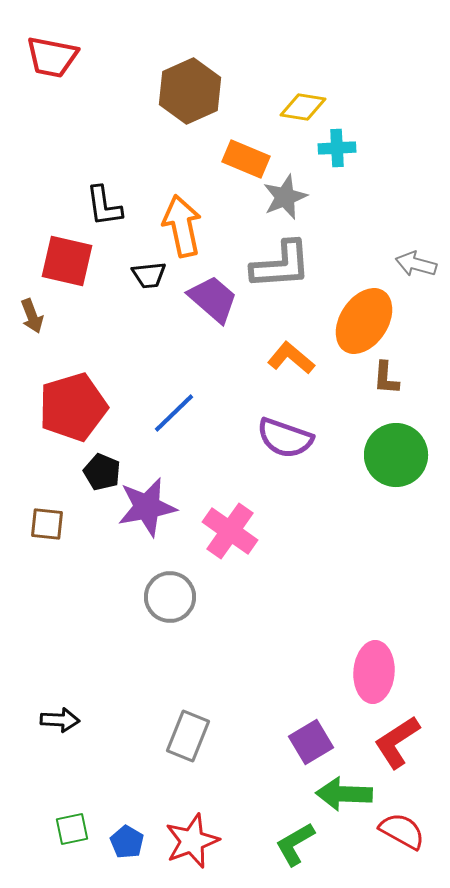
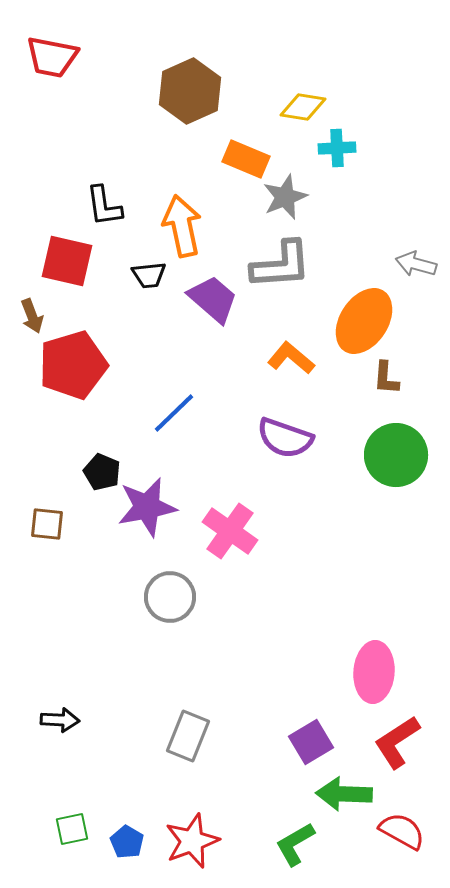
red pentagon: moved 42 px up
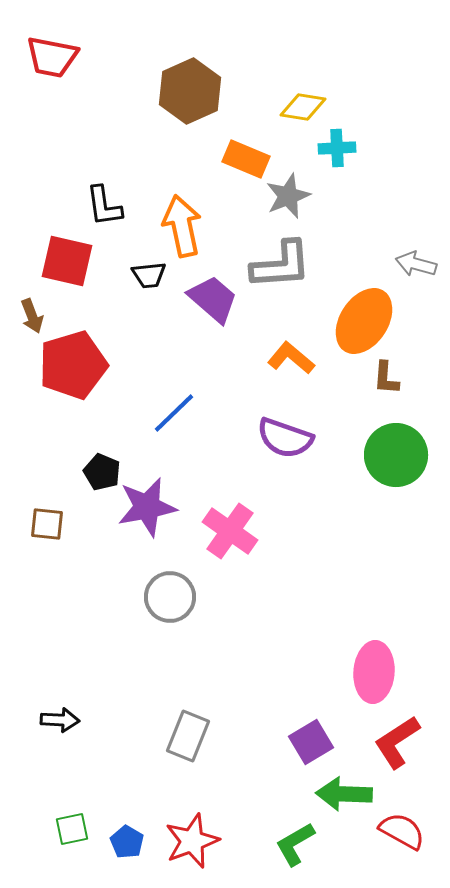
gray star: moved 3 px right, 1 px up
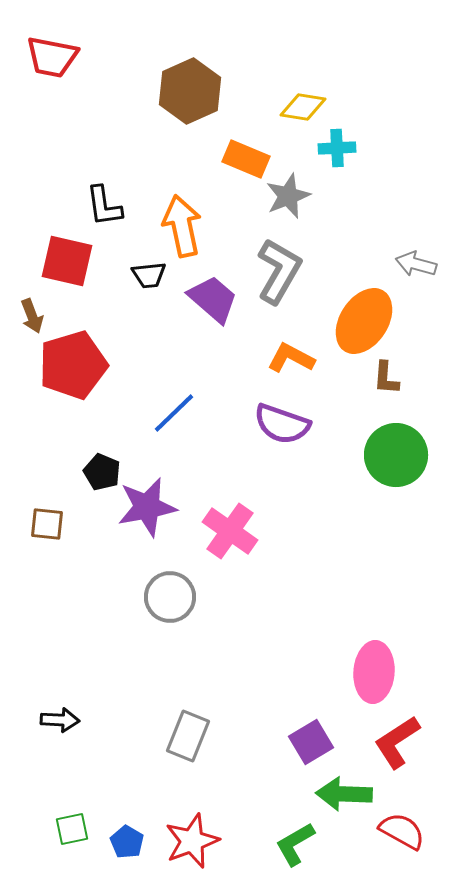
gray L-shape: moved 2 px left, 6 px down; rotated 56 degrees counterclockwise
orange L-shape: rotated 12 degrees counterclockwise
purple semicircle: moved 3 px left, 14 px up
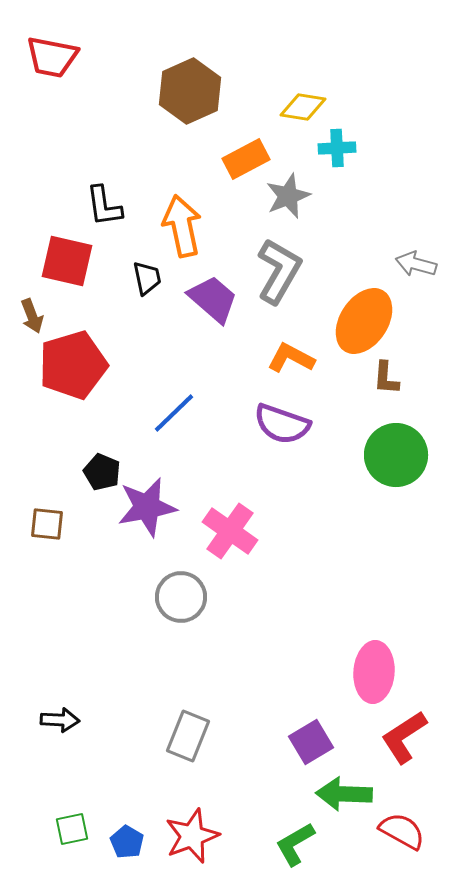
orange rectangle: rotated 51 degrees counterclockwise
black trapezoid: moved 2 px left, 3 px down; rotated 96 degrees counterclockwise
gray circle: moved 11 px right
red L-shape: moved 7 px right, 5 px up
red star: moved 5 px up
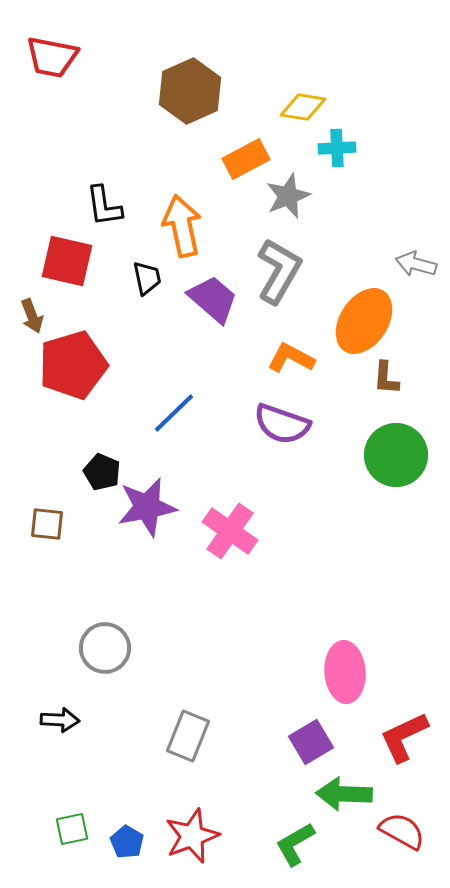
gray circle: moved 76 px left, 51 px down
pink ellipse: moved 29 px left; rotated 8 degrees counterclockwise
red L-shape: rotated 8 degrees clockwise
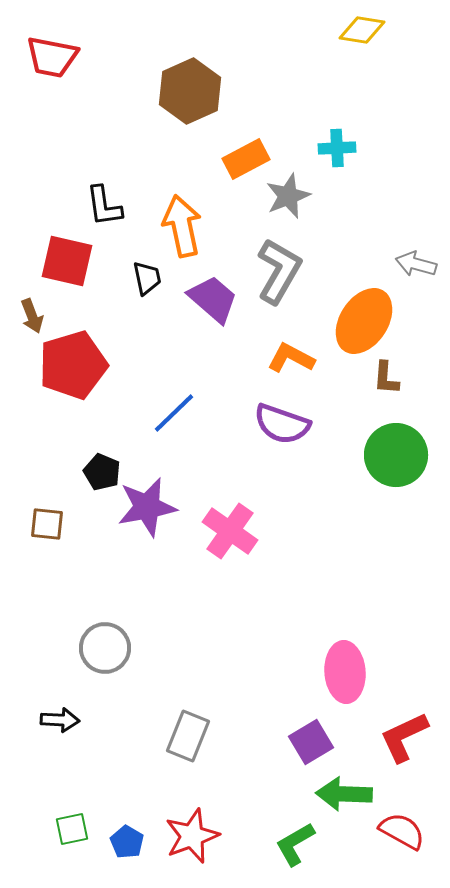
yellow diamond: moved 59 px right, 77 px up
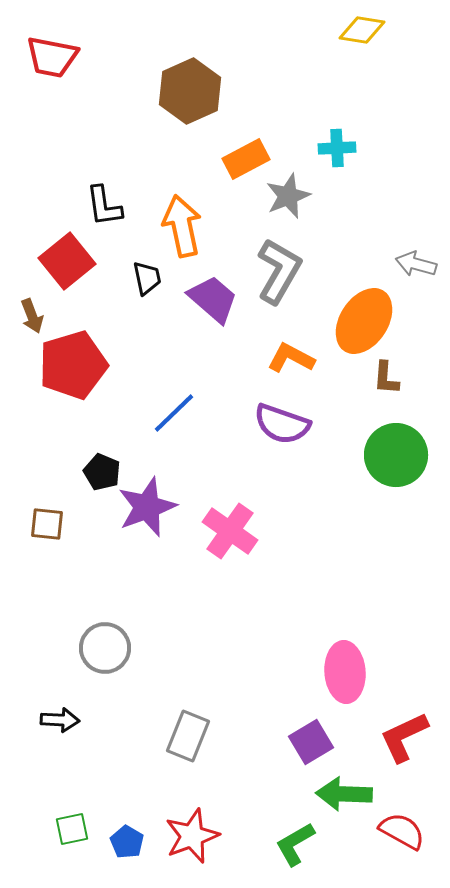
red square: rotated 38 degrees clockwise
purple star: rotated 10 degrees counterclockwise
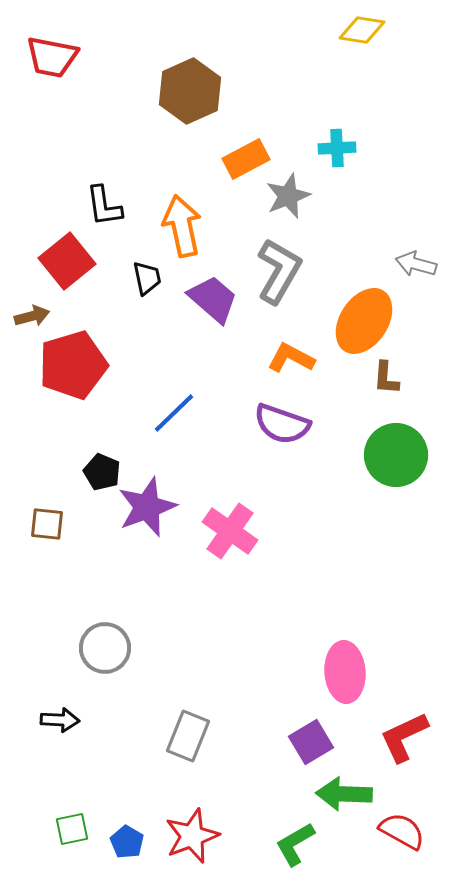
brown arrow: rotated 84 degrees counterclockwise
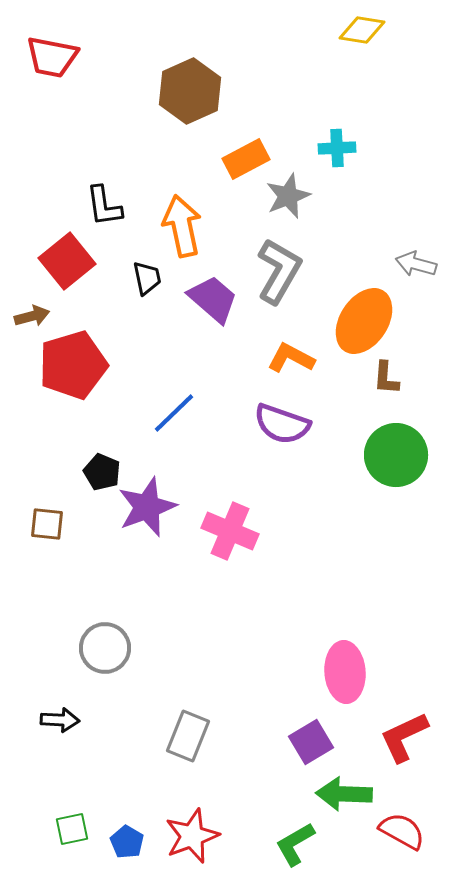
pink cross: rotated 12 degrees counterclockwise
